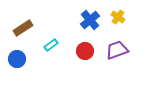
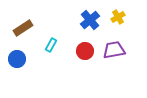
yellow cross: rotated 24 degrees clockwise
cyan rectangle: rotated 24 degrees counterclockwise
purple trapezoid: moved 3 px left; rotated 10 degrees clockwise
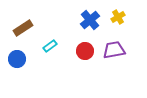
cyan rectangle: moved 1 px left, 1 px down; rotated 24 degrees clockwise
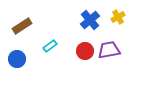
brown rectangle: moved 1 px left, 2 px up
purple trapezoid: moved 5 px left
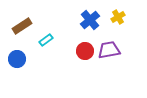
cyan rectangle: moved 4 px left, 6 px up
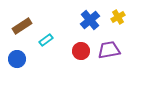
red circle: moved 4 px left
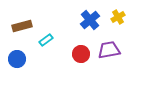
brown rectangle: rotated 18 degrees clockwise
red circle: moved 3 px down
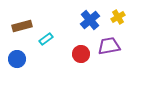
cyan rectangle: moved 1 px up
purple trapezoid: moved 4 px up
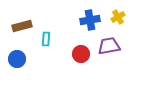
blue cross: rotated 30 degrees clockwise
cyan rectangle: rotated 48 degrees counterclockwise
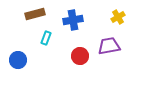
blue cross: moved 17 px left
brown rectangle: moved 13 px right, 12 px up
cyan rectangle: moved 1 px up; rotated 16 degrees clockwise
red circle: moved 1 px left, 2 px down
blue circle: moved 1 px right, 1 px down
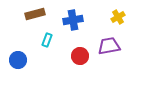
cyan rectangle: moved 1 px right, 2 px down
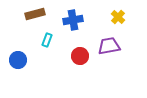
yellow cross: rotated 16 degrees counterclockwise
